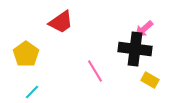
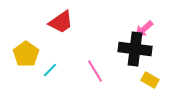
cyan line: moved 18 px right, 22 px up
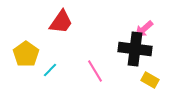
red trapezoid: rotated 20 degrees counterclockwise
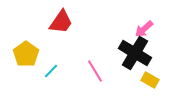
black cross: moved 4 px down; rotated 24 degrees clockwise
cyan line: moved 1 px right, 1 px down
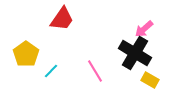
red trapezoid: moved 1 px right, 3 px up
